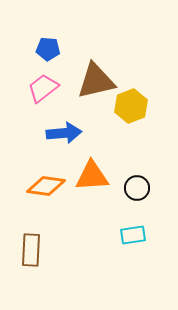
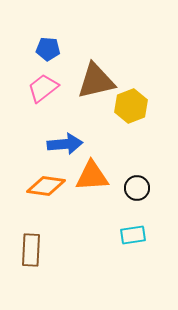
blue arrow: moved 1 px right, 11 px down
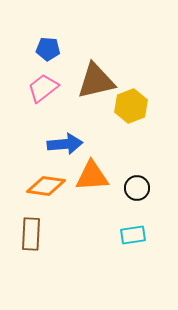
brown rectangle: moved 16 px up
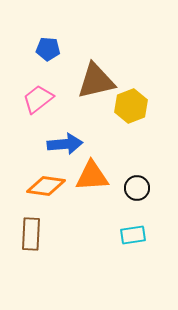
pink trapezoid: moved 5 px left, 11 px down
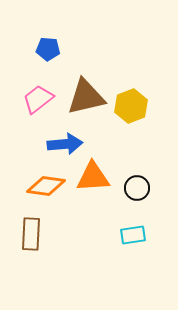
brown triangle: moved 10 px left, 16 px down
orange triangle: moved 1 px right, 1 px down
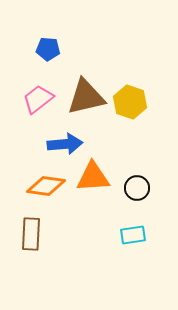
yellow hexagon: moved 1 px left, 4 px up; rotated 20 degrees counterclockwise
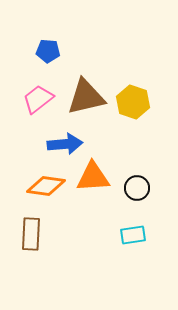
blue pentagon: moved 2 px down
yellow hexagon: moved 3 px right
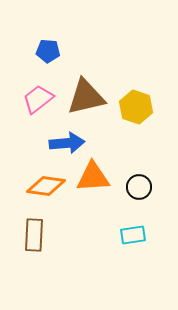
yellow hexagon: moved 3 px right, 5 px down
blue arrow: moved 2 px right, 1 px up
black circle: moved 2 px right, 1 px up
brown rectangle: moved 3 px right, 1 px down
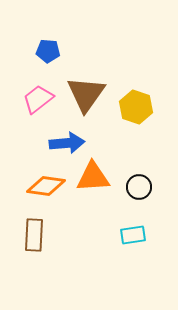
brown triangle: moved 3 px up; rotated 42 degrees counterclockwise
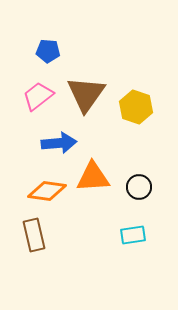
pink trapezoid: moved 3 px up
blue arrow: moved 8 px left
orange diamond: moved 1 px right, 5 px down
brown rectangle: rotated 16 degrees counterclockwise
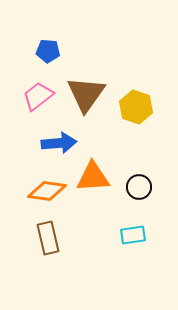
brown rectangle: moved 14 px right, 3 px down
